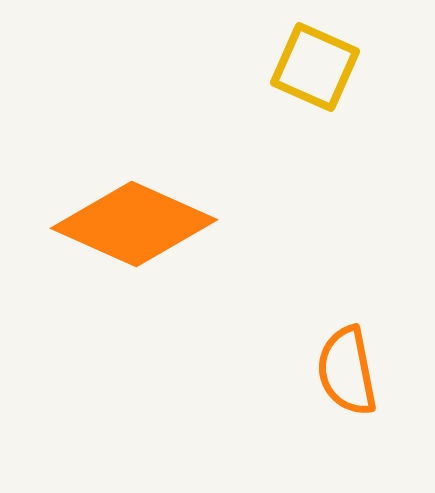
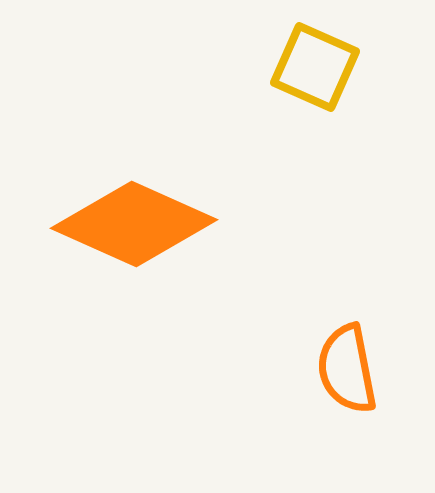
orange semicircle: moved 2 px up
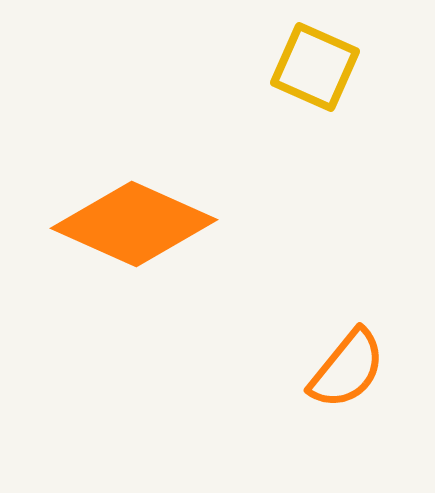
orange semicircle: rotated 130 degrees counterclockwise
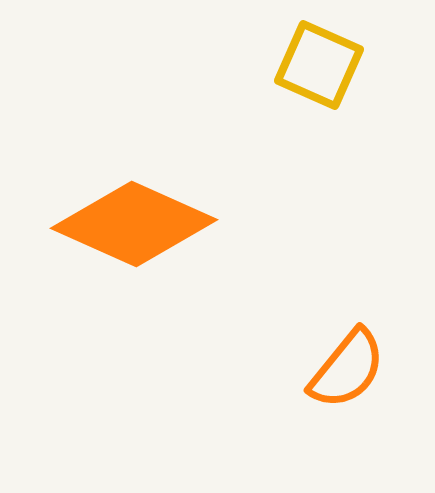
yellow square: moved 4 px right, 2 px up
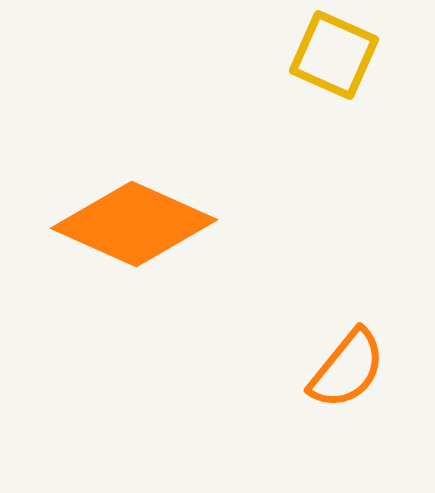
yellow square: moved 15 px right, 10 px up
